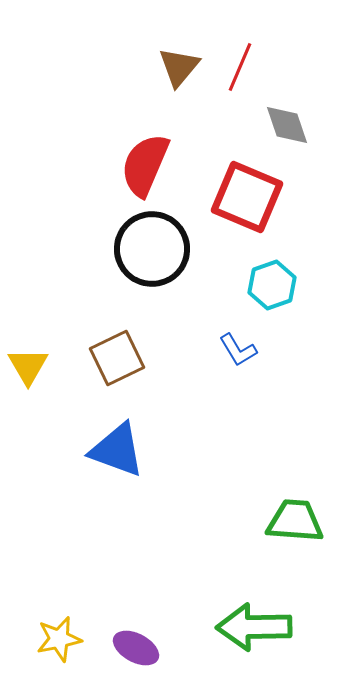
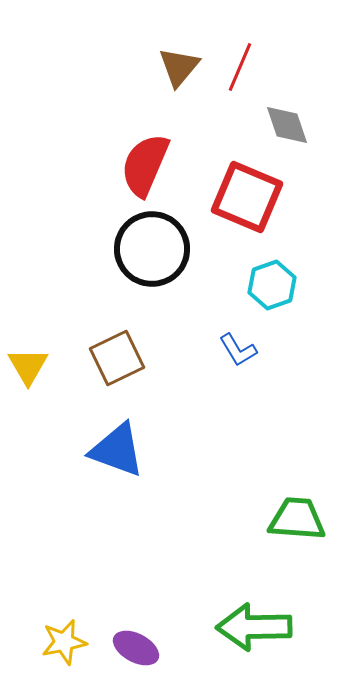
green trapezoid: moved 2 px right, 2 px up
yellow star: moved 5 px right, 3 px down
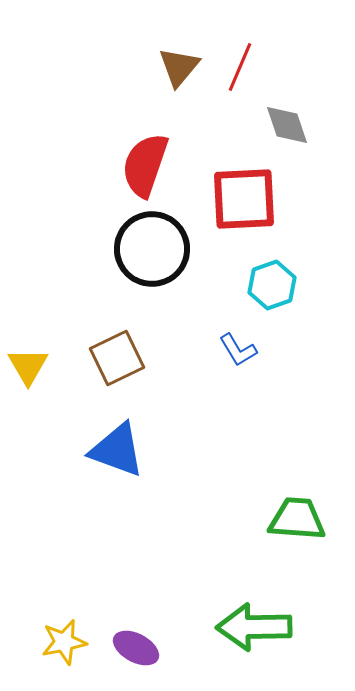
red semicircle: rotated 4 degrees counterclockwise
red square: moved 3 px left, 2 px down; rotated 26 degrees counterclockwise
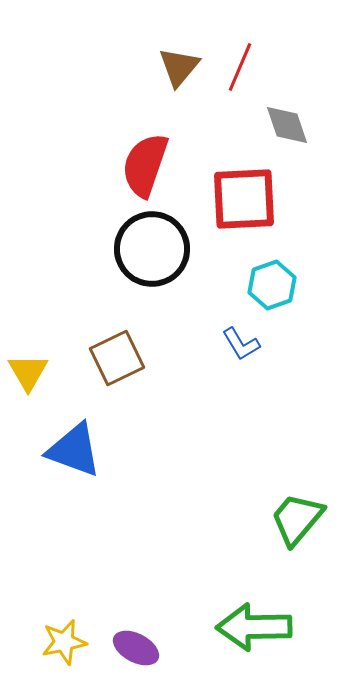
blue L-shape: moved 3 px right, 6 px up
yellow triangle: moved 6 px down
blue triangle: moved 43 px left
green trapezoid: rotated 54 degrees counterclockwise
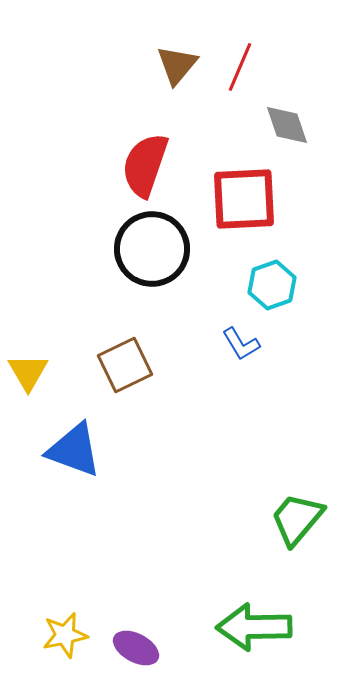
brown triangle: moved 2 px left, 2 px up
brown square: moved 8 px right, 7 px down
yellow star: moved 1 px right, 7 px up
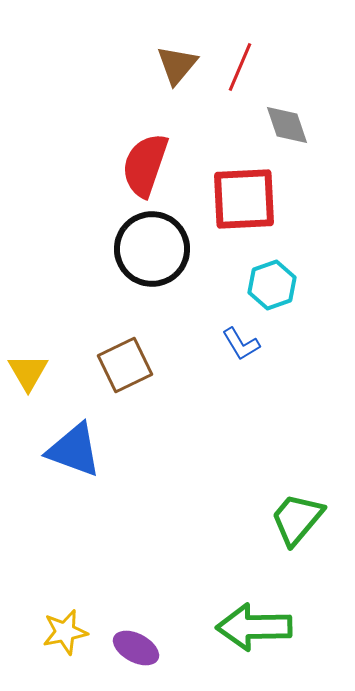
yellow star: moved 3 px up
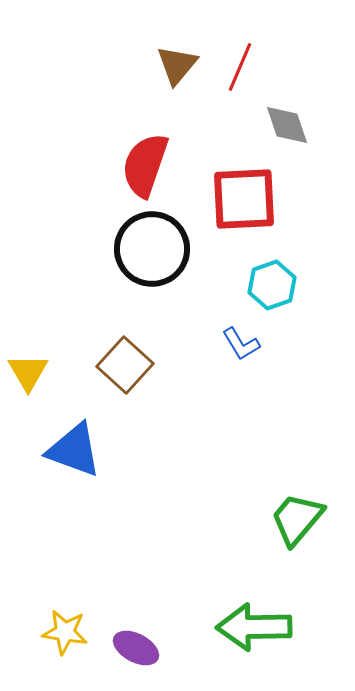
brown square: rotated 22 degrees counterclockwise
yellow star: rotated 21 degrees clockwise
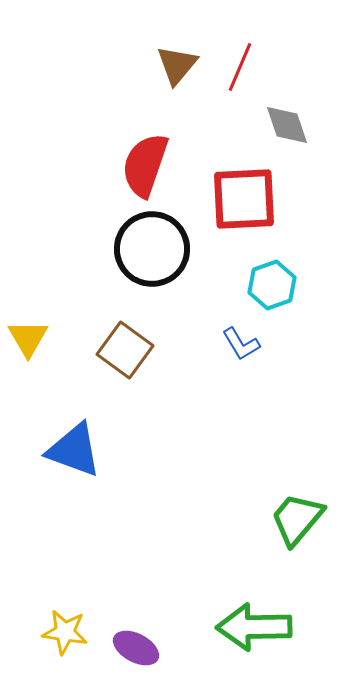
brown square: moved 15 px up; rotated 6 degrees counterclockwise
yellow triangle: moved 34 px up
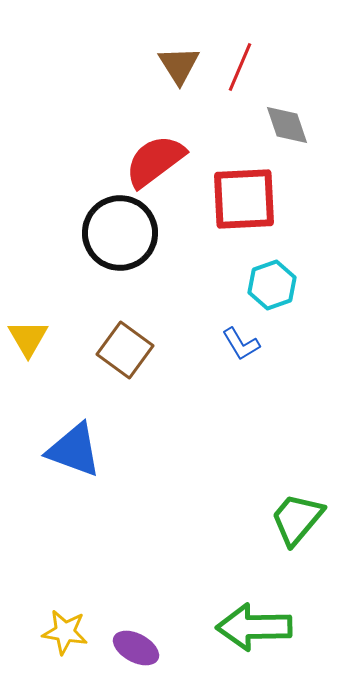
brown triangle: moved 2 px right; rotated 12 degrees counterclockwise
red semicircle: moved 10 px right, 4 px up; rotated 34 degrees clockwise
black circle: moved 32 px left, 16 px up
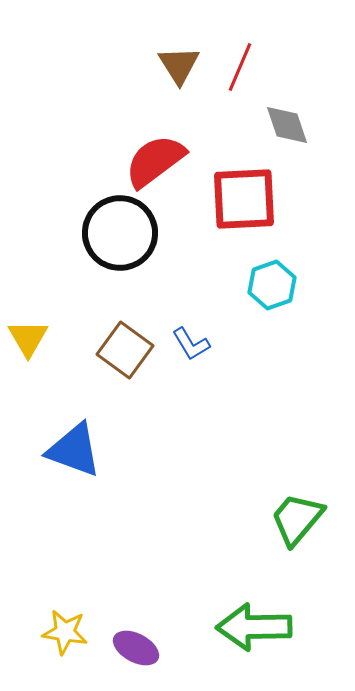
blue L-shape: moved 50 px left
